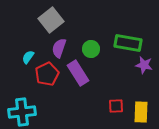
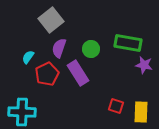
red square: rotated 21 degrees clockwise
cyan cross: rotated 8 degrees clockwise
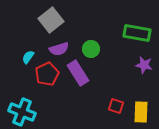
green rectangle: moved 9 px right, 10 px up
purple semicircle: moved 1 px down; rotated 126 degrees counterclockwise
cyan cross: rotated 20 degrees clockwise
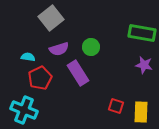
gray square: moved 2 px up
green rectangle: moved 5 px right
green circle: moved 2 px up
cyan semicircle: rotated 64 degrees clockwise
red pentagon: moved 7 px left, 4 px down
cyan cross: moved 2 px right, 2 px up
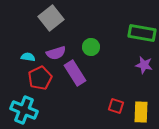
purple semicircle: moved 3 px left, 4 px down
purple rectangle: moved 3 px left
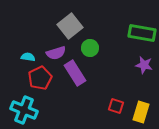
gray square: moved 19 px right, 8 px down
green circle: moved 1 px left, 1 px down
yellow rectangle: rotated 15 degrees clockwise
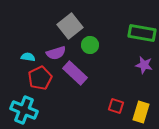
green circle: moved 3 px up
purple rectangle: rotated 15 degrees counterclockwise
